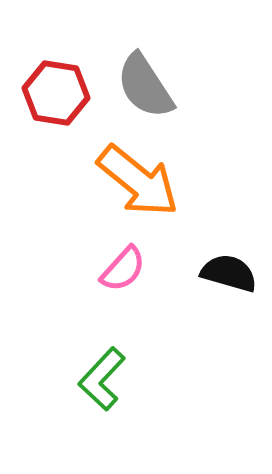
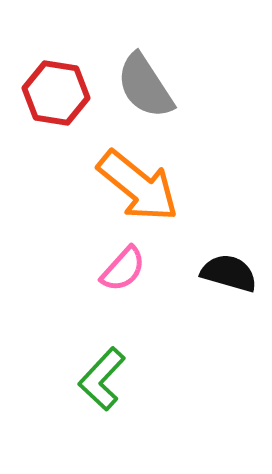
orange arrow: moved 5 px down
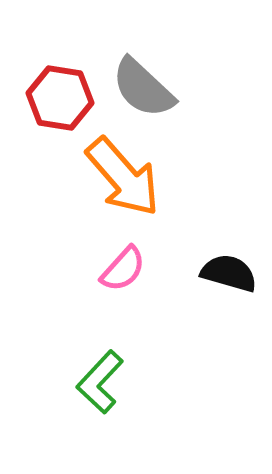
gray semicircle: moved 2 px left, 2 px down; rotated 14 degrees counterclockwise
red hexagon: moved 4 px right, 5 px down
orange arrow: moved 15 px left, 9 px up; rotated 10 degrees clockwise
green L-shape: moved 2 px left, 3 px down
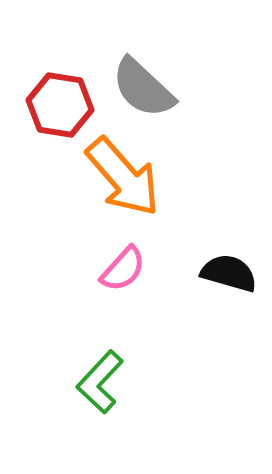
red hexagon: moved 7 px down
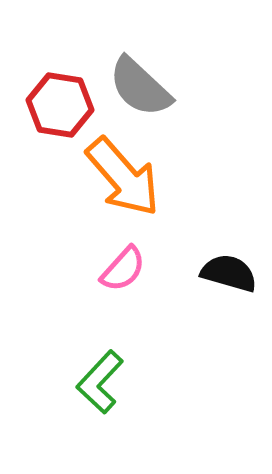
gray semicircle: moved 3 px left, 1 px up
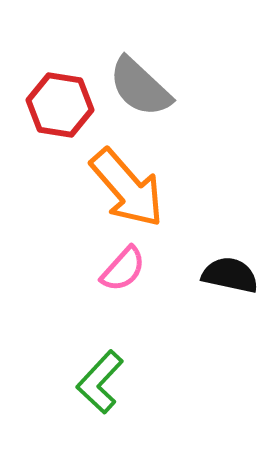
orange arrow: moved 4 px right, 11 px down
black semicircle: moved 1 px right, 2 px down; rotated 4 degrees counterclockwise
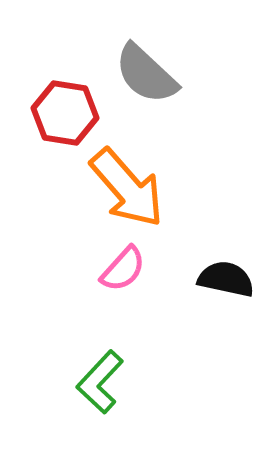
gray semicircle: moved 6 px right, 13 px up
red hexagon: moved 5 px right, 8 px down
black semicircle: moved 4 px left, 4 px down
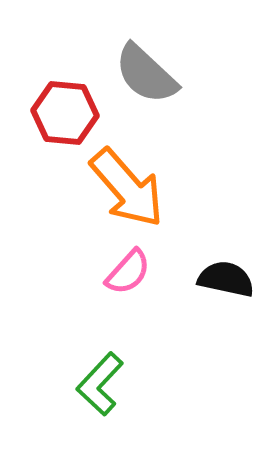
red hexagon: rotated 4 degrees counterclockwise
pink semicircle: moved 5 px right, 3 px down
green L-shape: moved 2 px down
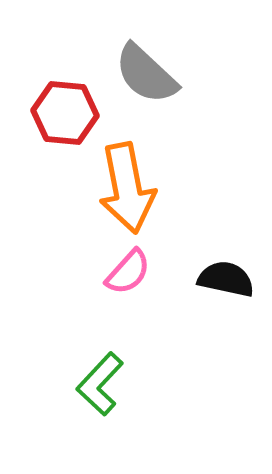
orange arrow: rotated 30 degrees clockwise
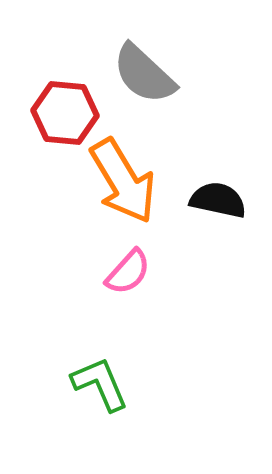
gray semicircle: moved 2 px left
orange arrow: moved 4 px left, 7 px up; rotated 20 degrees counterclockwise
black semicircle: moved 8 px left, 79 px up
green L-shape: rotated 114 degrees clockwise
